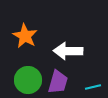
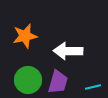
orange star: rotated 30 degrees clockwise
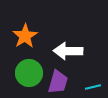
orange star: rotated 20 degrees counterclockwise
green circle: moved 1 px right, 7 px up
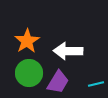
orange star: moved 2 px right, 5 px down
purple trapezoid: rotated 15 degrees clockwise
cyan line: moved 3 px right, 3 px up
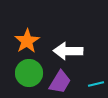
purple trapezoid: moved 2 px right
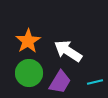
orange star: moved 1 px right
white arrow: rotated 32 degrees clockwise
cyan line: moved 1 px left, 2 px up
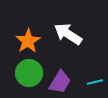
white arrow: moved 17 px up
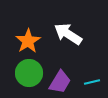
cyan line: moved 3 px left
